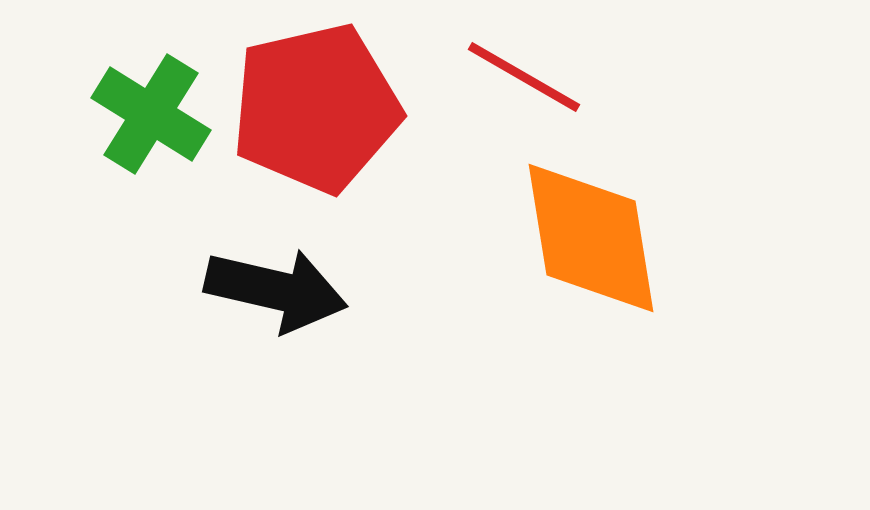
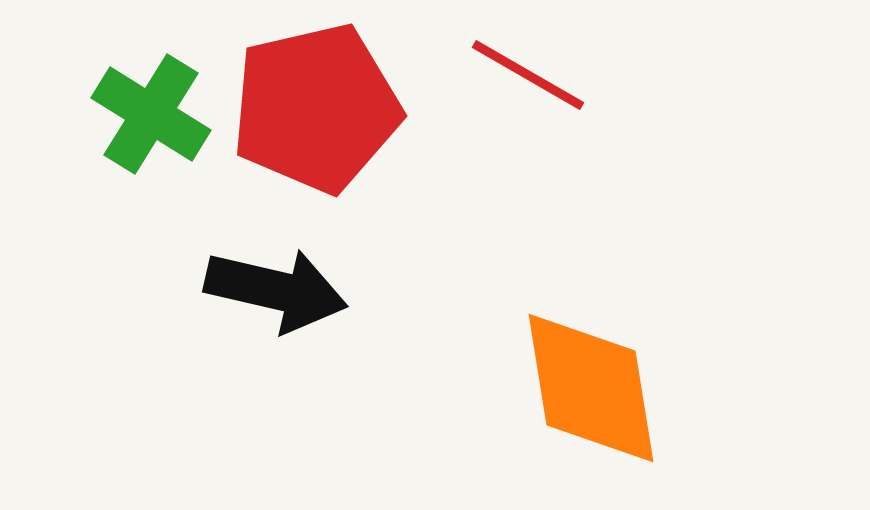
red line: moved 4 px right, 2 px up
orange diamond: moved 150 px down
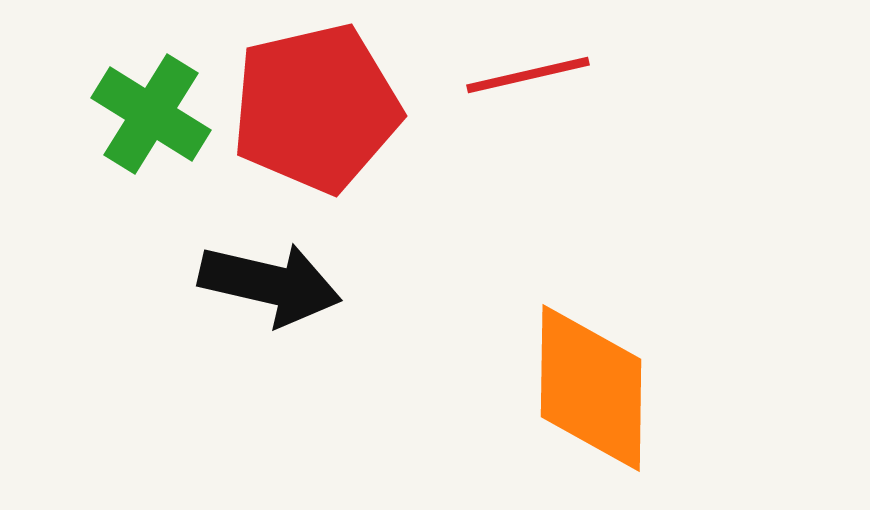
red line: rotated 43 degrees counterclockwise
black arrow: moved 6 px left, 6 px up
orange diamond: rotated 10 degrees clockwise
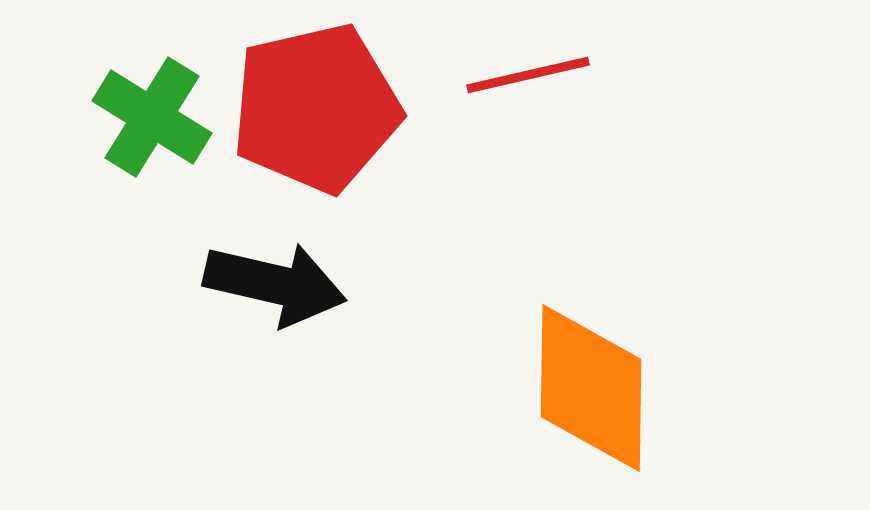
green cross: moved 1 px right, 3 px down
black arrow: moved 5 px right
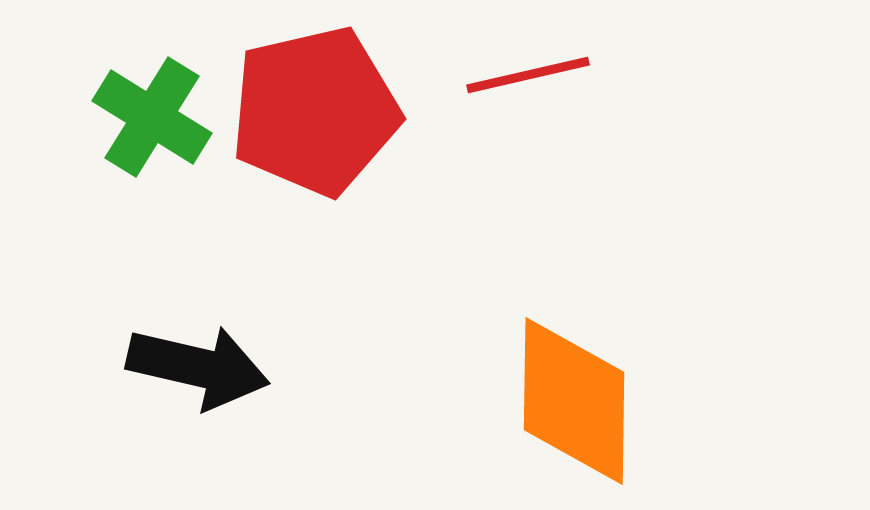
red pentagon: moved 1 px left, 3 px down
black arrow: moved 77 px left, 83 px down
orange diamond: moved 17 px left, 13 px down
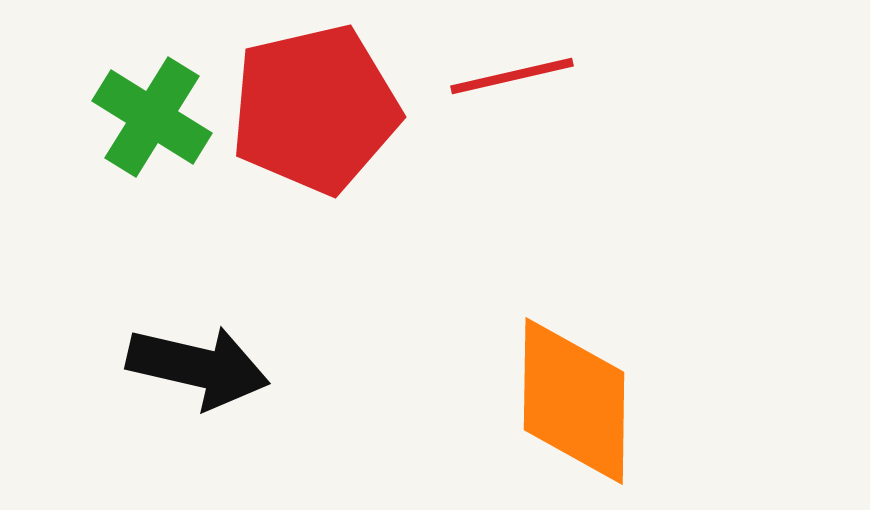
red line: moved 16 px left, 1 px down
red pentagon: moved 2 px up
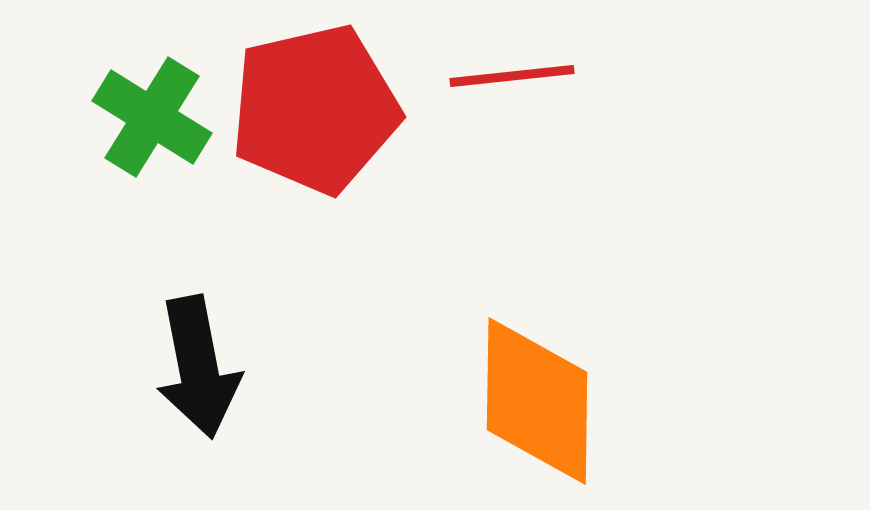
red line: rotated 7 degrees clockwise
black arrow: rotated 66 degrees clockwise
orange diamond: moved 37 px left
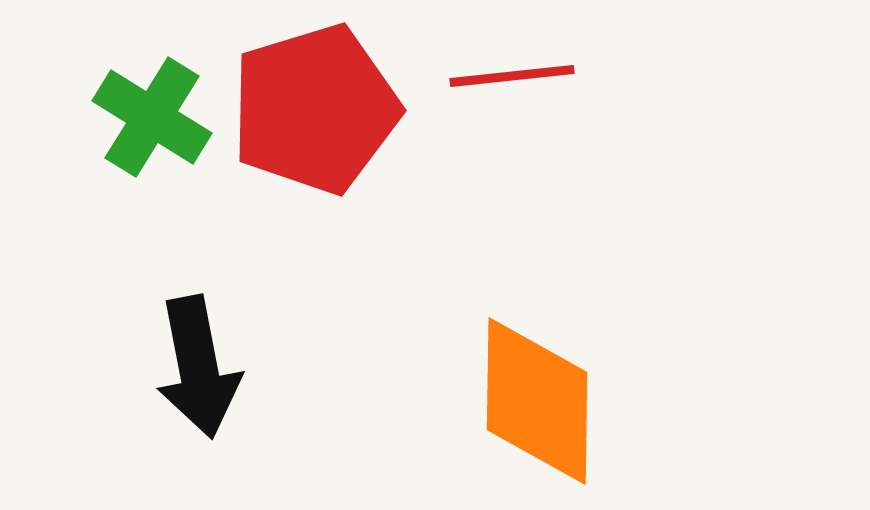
red pentagon: rotated 4 degrees counterclockwise
